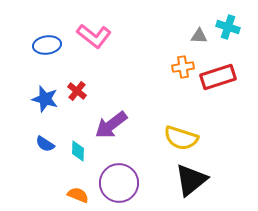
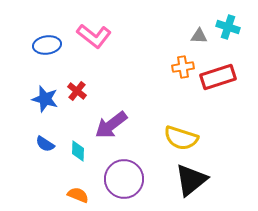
purple circle: moved 5 px right, 4 px up
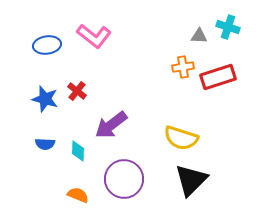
blue semicircle: rotated 30 degrees counterclockwise
black triangle: rotated 6 degrees counterclockwise
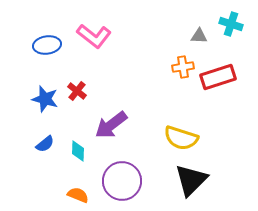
cyan cross: moved 3 px right, 3 px up
blue semicircle: rotated 42 degrees counterclockwise
purple circle: moved 2 px left, 2 px down
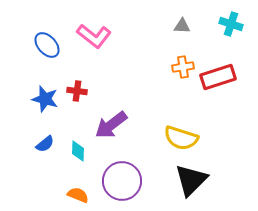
gray triangle: moved 17 px left, 10 px up
blue ellipse: rotated 56 degrees clockwise
red cross: rotated 30 degrees counterclockwise
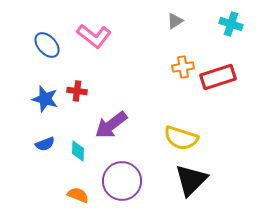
gray triangle: moved 7 px left, 5 px up; rotated 36 degrees counterclockwise
blue semicircle: rotated 18 degrees clockwise
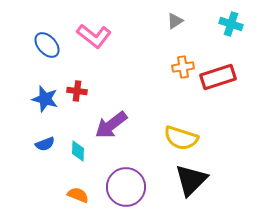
purple circle: moved 4 px right, 6 px down
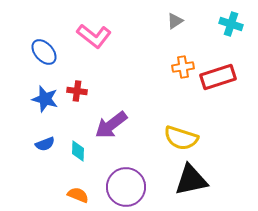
blue ellipse: moved 3 px left, 7 px down
black triangle: rotated 33 degrees clockwise
